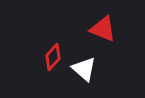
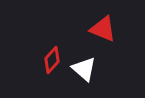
red diamond: moved 1 px left, 3 px down
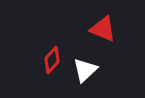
white triangle: moved 1 px right, 1 px down; rotated 36 degrees clockwise
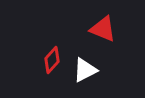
white triangle: rotated 16 degrees clockwise
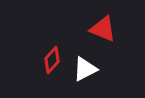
white triangle: moved 1 px up
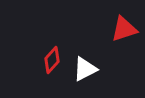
red triangle: moved 21 px right; rotated 40 degrees counterclockwise
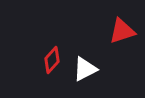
red triangle: moved 2 px left, 2 px down
